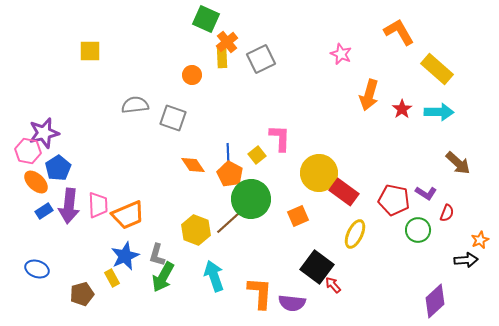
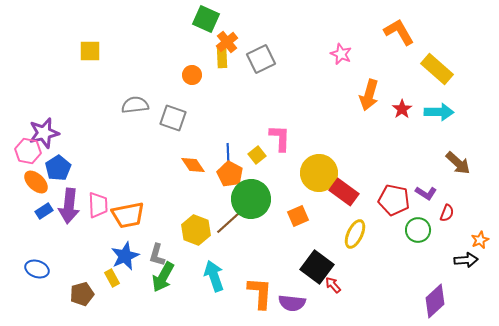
orange trapezoid at (128, 215): rotated 12 degrees clockwise
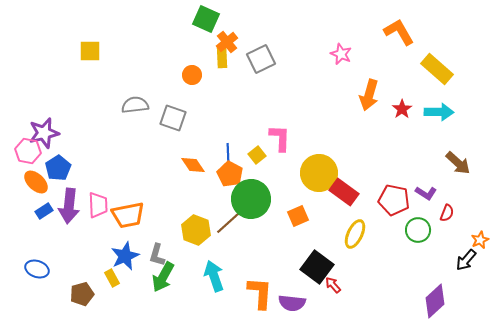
black arrow at (466, 260): rotated 135 degrees clockwise
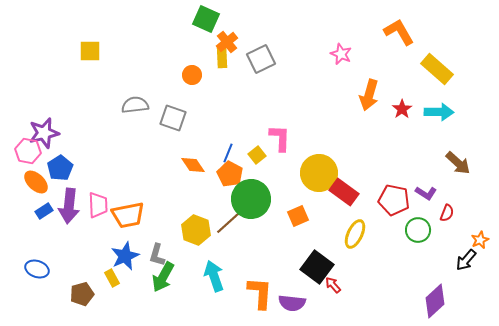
blue line at (228, 153): rotated 24 degrees clockwise
blue pentagon at (58, 168): moved 2 px right
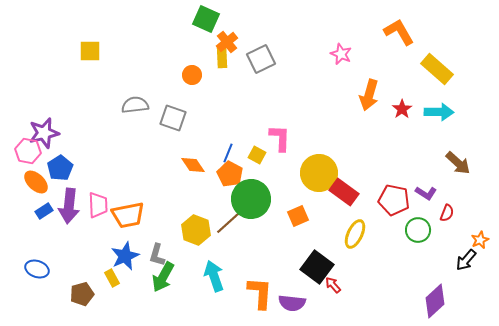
yellow square at (257, 155): rotated 24 degrees counterclockwise
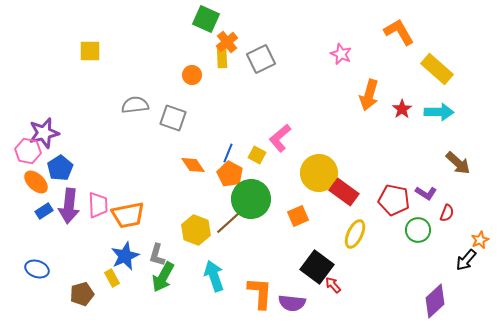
pink L-shape at (280, 138): rotated 132 degrees counterclockwise
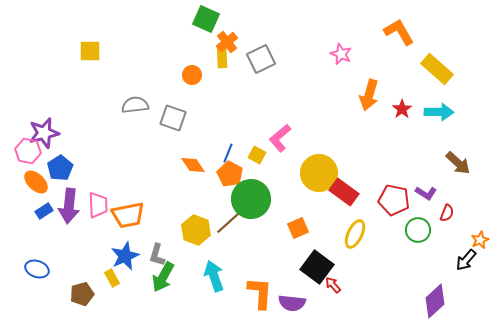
orange square at (298, 216): moved 12 px down
